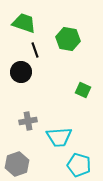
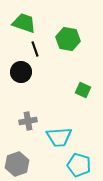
black line: moved 1 px up
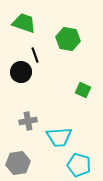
black line: moved 6 px down
gray hexagon: moved 1 px right, 1 px up; rotated 10 degrees clockwise
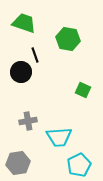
cyan pentagon: rotated 30 degrees clockwise
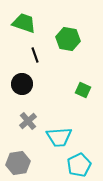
black circle: moved 1 px right, 12 px down
gray cross: rotated 30 degrees counterclockwise
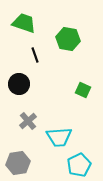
black circle: moved 3 px left
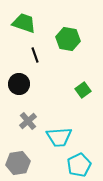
green square: rotated 28 degrees clockwise
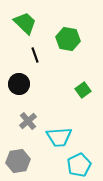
green trapezoid: moved 1 px right; rotated 25 degrees clockwise
gray hexagon: moved 2 px up
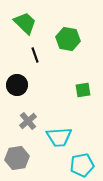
black circle: moved 2 px left, 1 px down
green square: rotated 28 degrees clockwise
gray hexagon: moved 1 px left, 3 px up
cyan pentagon: moved 3 px right; rotated 15 degrees clockwise
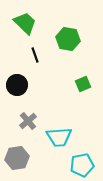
green square: moved 6 px up; rotated 14 degrees counterclockwise
